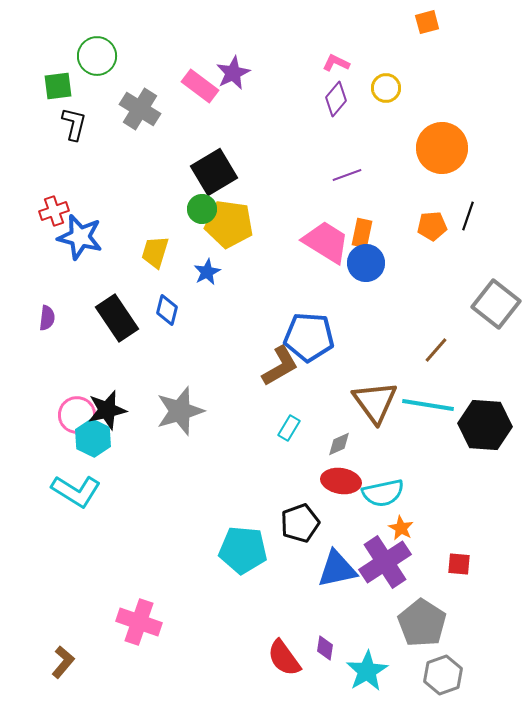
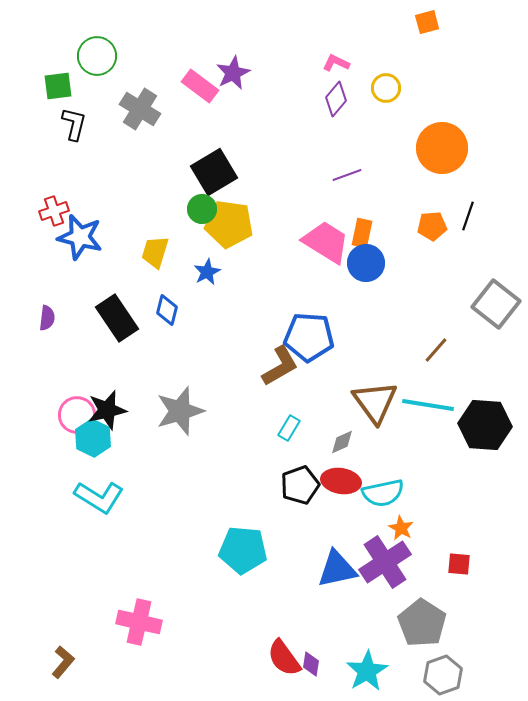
gray diamond at (339, 444): moved 3 px right, 2 px up
cyan L-shape at (76, 491): moved 23 px right, 6 px down
black pentagon at (300, 523): moved 38 px up
pink cross at (139, 622): rotated 6 degrees counterclockwise
purple diamond at (325, 648): moved 14 px left, 16 px down
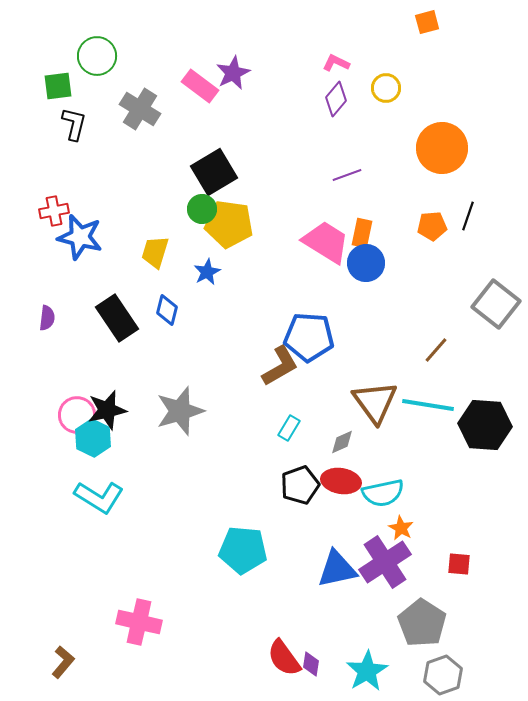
red cross at (54, 211): rotated 8 degrees clockwise
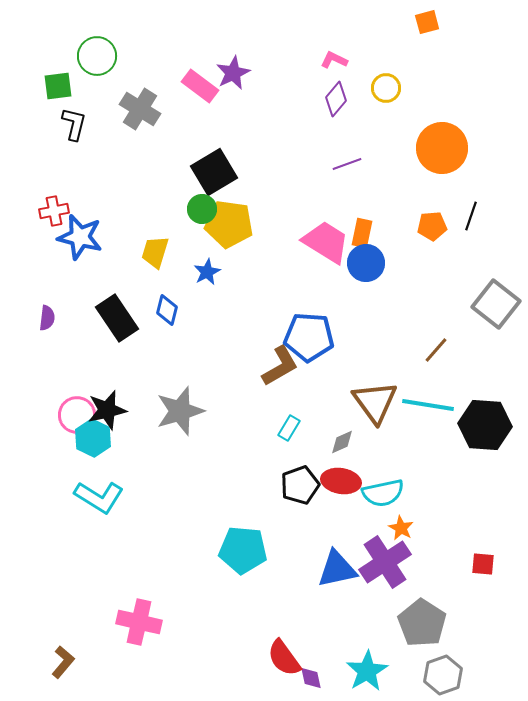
pink L-shape at (336, 63): moved 2 px left, 3 px up
purple line at (347, 175): moved 11 px up
black line at (468, 216): moved 3 px right
red square at (459, 564): moved 24 px right
purple diamond at (311, 664): moved 14 px down; rotated 20 degrees counterclockwise
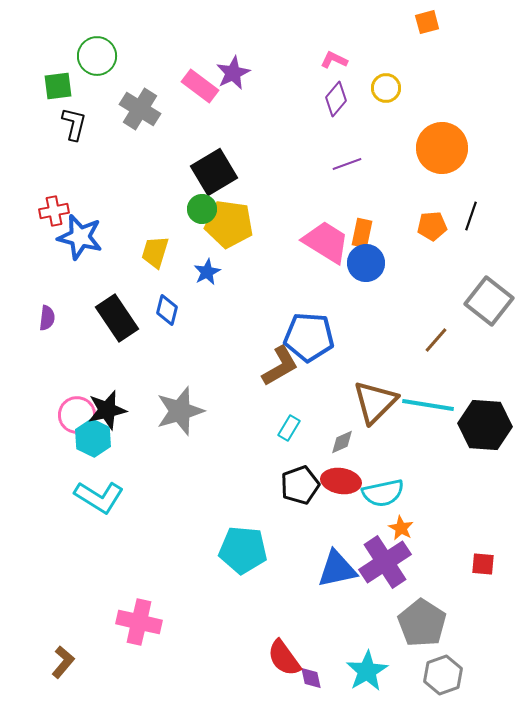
gray square at (496, 304): moved 7 px left, 3 px up
brown line at (436, 350): moved 10 px up
brown triangle at (375, 402): rotated 21 degrees clockwise
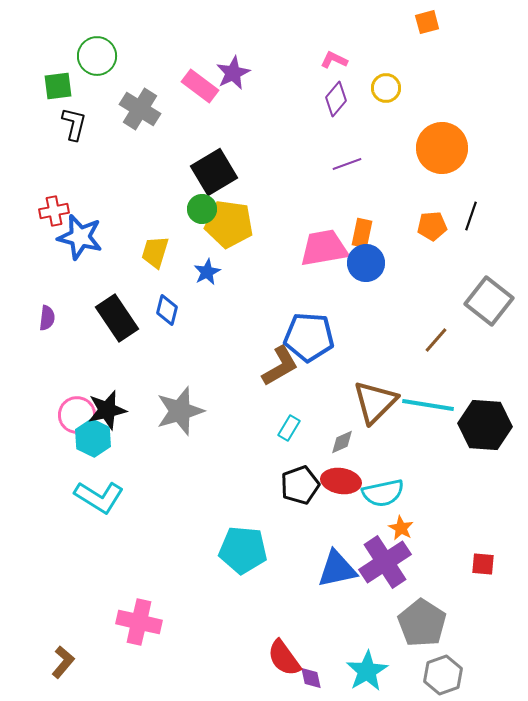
pink trapezoid at (326, 242): moved 2 px left, 6 px down; rotated 42 degrees counterclockwise
